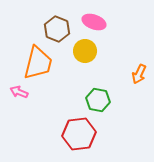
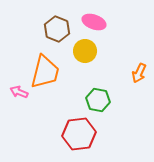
orange trapezoid: moved 7 px right, 9 px down
orange arrow: moved 1 px up
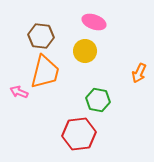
brown hexagon: moved 16 px left, 7 px down; rotated 15 degrees counterclockwise
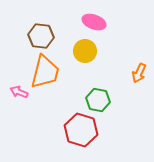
red hexagon: moved 2 px right, 4 px up; rotated 24 degrees clockwise
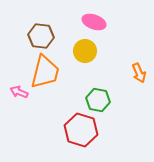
orange arrow: rotated 48 degrees counterclockwise
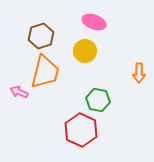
brown hexagon: rotated 25 degrees counterclockwise
orange arrow: rotated 24 degrees clockwise
red hexagon: rotated 8 degrees clockwise
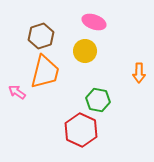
pink arrow: moved 2 px left; rotated 12 degrees clockwise
